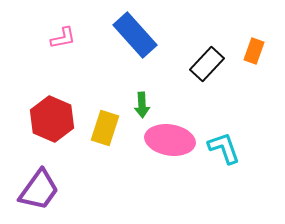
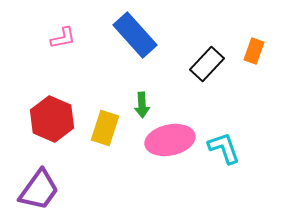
pink ellipse: rotated 21 degrees counterclockwise
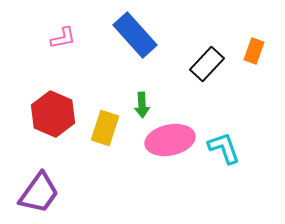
red hexagon: moved 1 px right, 5 px up
purple trapezoid: moved 3 px down
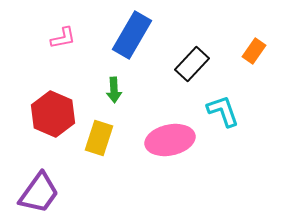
blue rectangle: moved 3 px left; rotated 72 degrees clockwise
orange rectangle: rotated 15 degrees clockwise
black rectangle: moved 15 px left
green arrow: moved 28 px left, 15 px up
yellow rectangle: moved 6 px left, 10 px down
cyan L-shape: moved 1 px left, 37 px up
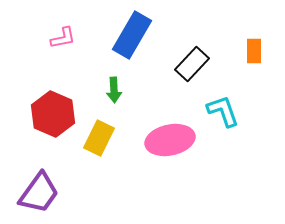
orange rectangle: rotated 35 degrees counterclockwise
yellow rectangle: rotated 8 degrees clockwise
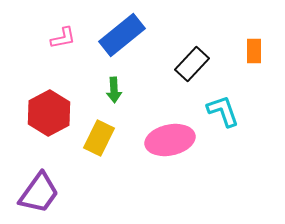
blue rectangle: moved 10 px left; rotated 21 degrees clockwise
red hexagon: moved 4 px left, 1 px up; rotated 9 degrees clockwise
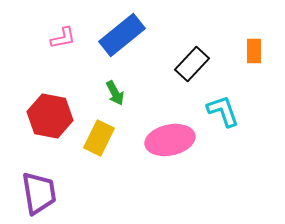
green arrow: moved 1 px right, 3 px down; rotated 25 degrees counterclockwise
red hexagon: moved 1 px right, 3 px down; rotated 21 degrees counterclockwise
purple trapezoid: rotated 45 degrees counterclockwise
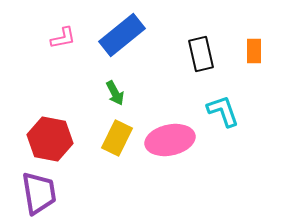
black rectangle: moved 9 px right, 10 px up; rotated 56 degrees counterclockwise
red hexagon: moved 23 px down
yellow rectangle: moved 18 px right
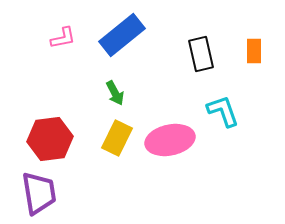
red hexagon: rotated 18 degrees counterclockwise
